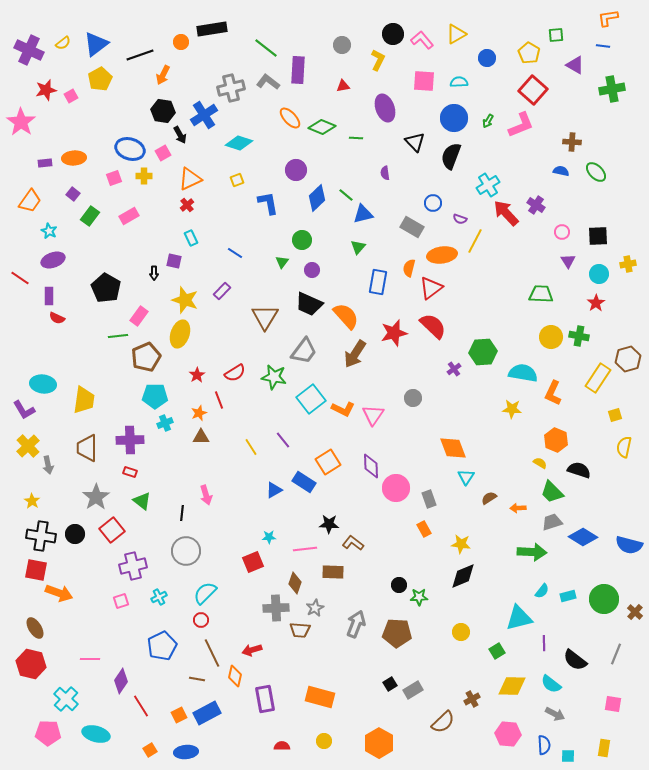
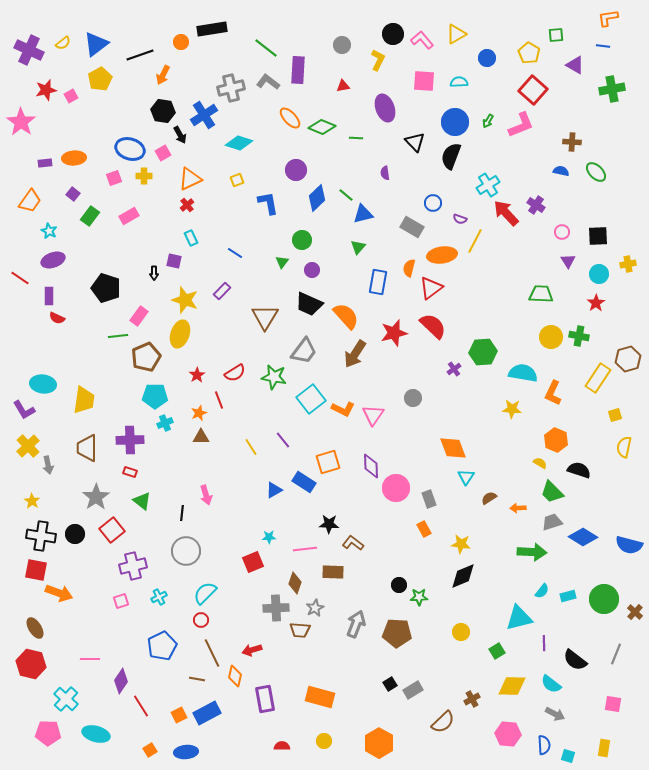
blue circle at (454, 118): moved 1 px right, 4 px down
black pentagon at (106, 288): rotated 12 degrees counterclockwise
orange square at (328, 462): rotated 15 degrees clockwise
cyan square at (568, 756): rotated 16 degrees clockwise
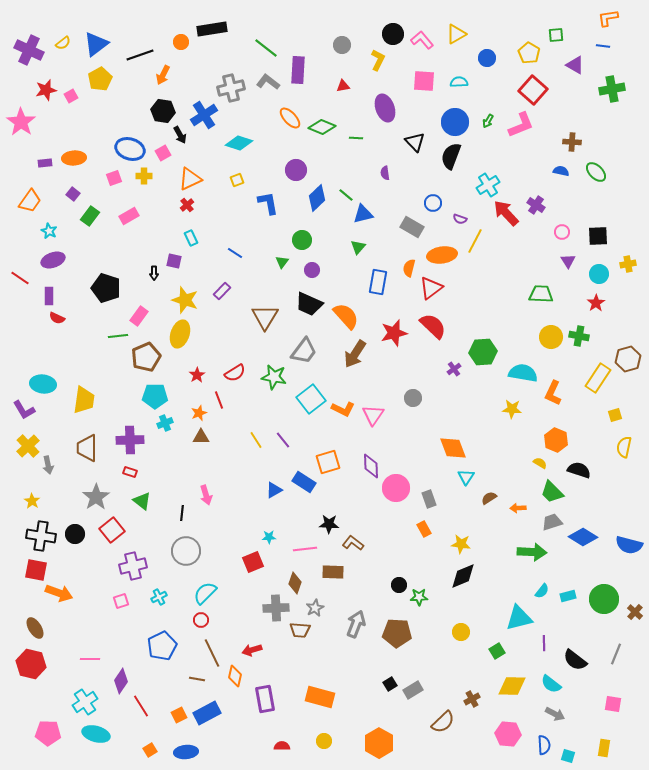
yellow line at (251, 447): moved 5 px right, 7 px up
cyan cross at (66, 699): moved 19 px right, 3 px down; rotated 15 degrees clockwise
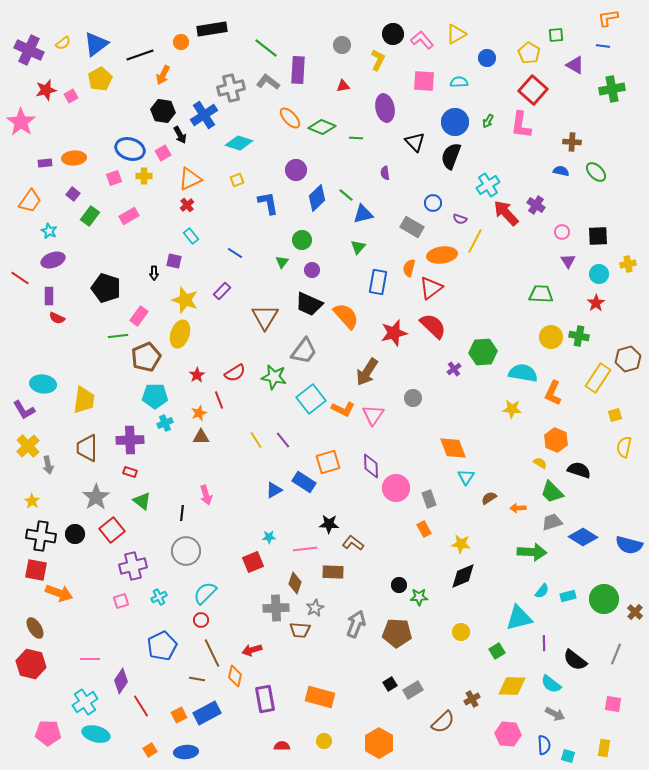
purple ellipse at (385, 108): rotated 8 degrees clockwise
pink L-shape at (521, 125): rotated 120 degrees clockwise
cyan rectangle at (191, 238): moved 2 px up; rotated 14 degrees counterclockwise
brown arrow at (355, 354): moved 12 px right, 18 px down
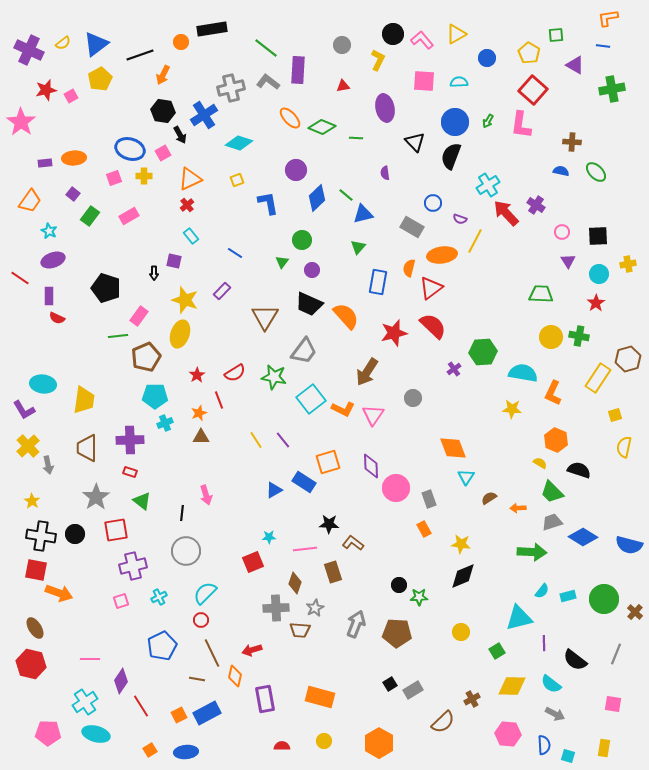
red square at (112, 530): moved 4 px right; rotated 30 degrees clockwise
brown rectangle at (333, 572): rotated 70 degrees clockwise
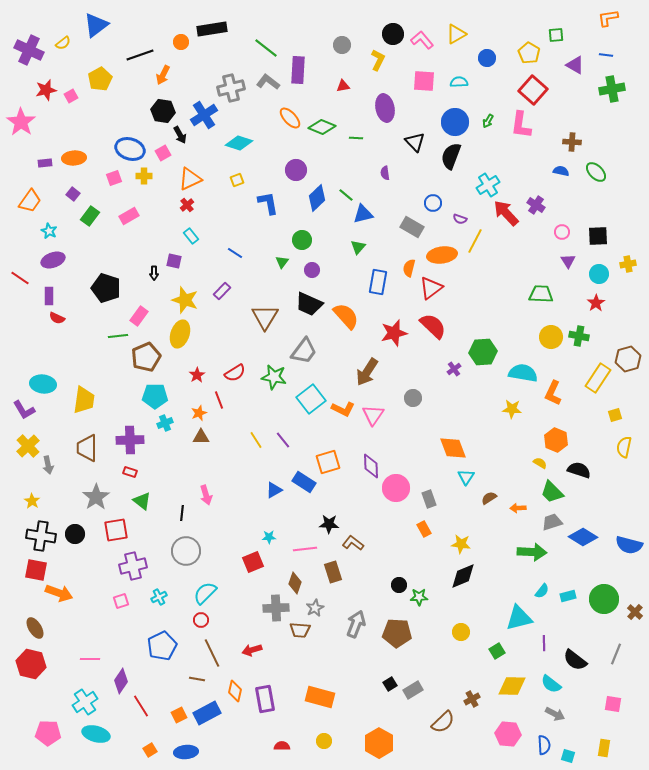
blue triangle at (96, 44): moved 19 px up
blue line at (603, 46): moved 3 px right, 9 px down
orange diamond at (235, 676): moved 15 px down
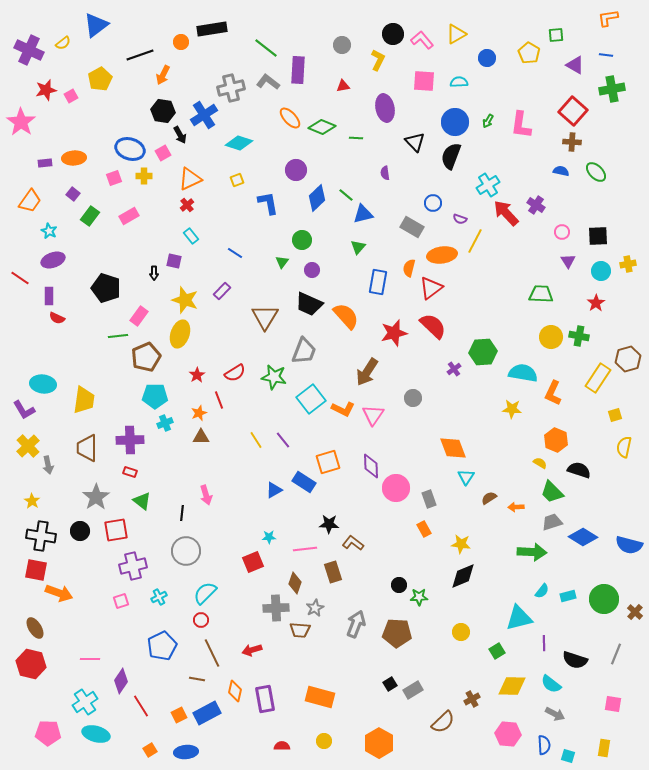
red square at (533, 90): moved 40 px right, 21 px down
cyan circle at (599, 274): moved 2 px right, 3 px up
gray trapezoid at (304, 351): rotated 16 degrees counterclockwise
orange arrow at (518, 508): moved 2 px left, 1 px up
black circle at (75, 534): moved 5 px right, 3 px up
black semicircle at (575, 660): rotated 20 degrees counterclockwise
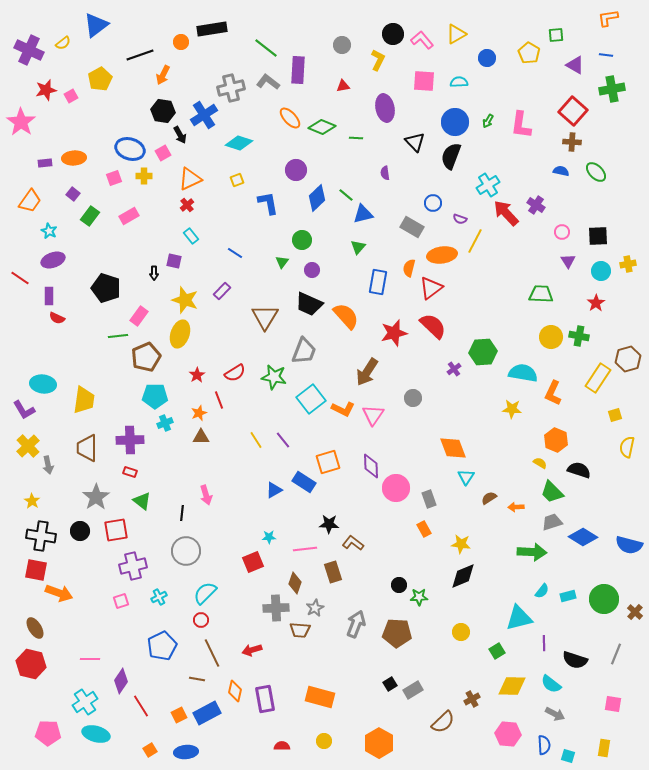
yellow semicircle at (624, 447): moved 3 px right
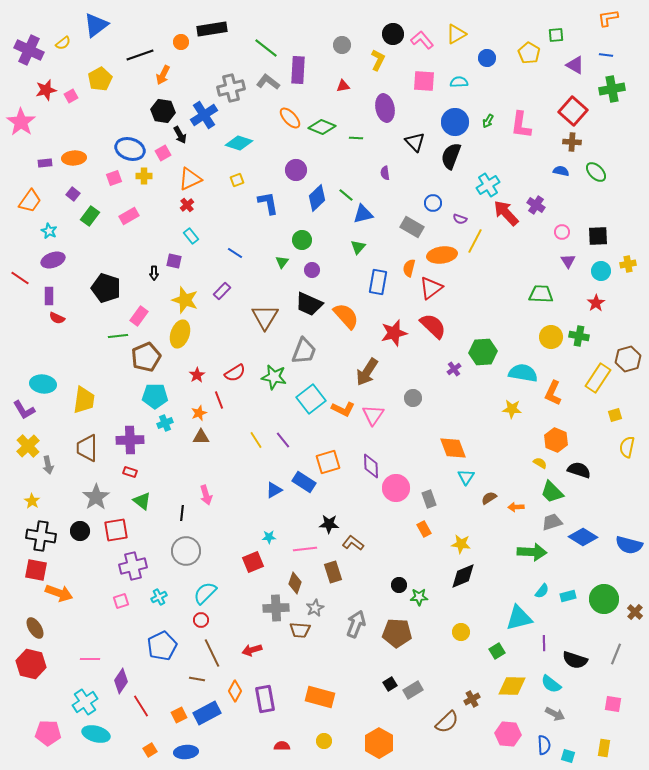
orange diamond at (235, 691): rotated 15 degrees clockwise
brown semicircle at (443, 722): moved 4 px right
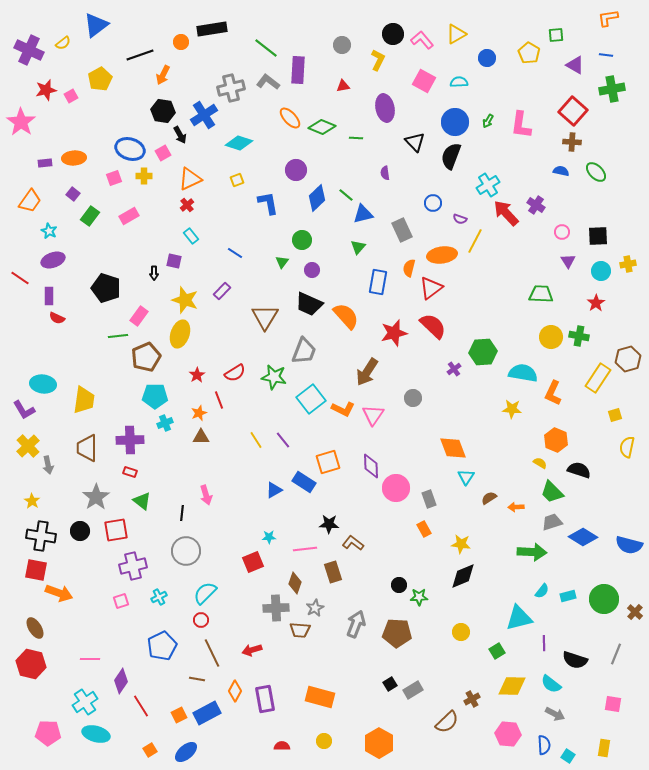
pink square at (424, 81): rotated 25 degrees clockwise
gray rectangle at (412, 227): moved 10 px left, 3 px down; rotated 35 degrees clockwise
blue ellipse at (186, 752): rotated 35 degrees counterclockwise
cyan square at (568, 756): rotated 16 degrees clockwise
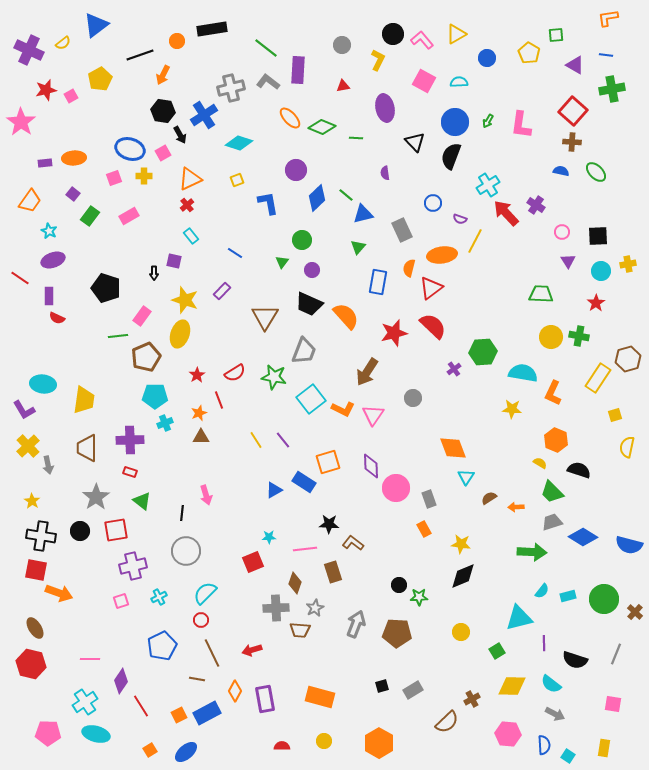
orange circle at (181, 42): moved 4 px left, 1 px up
pink rectangle at (139, 316): moved 3 px right
black square at (390, 684): moved 8 px left, 2 px down; rotated 16 degrees clockwise
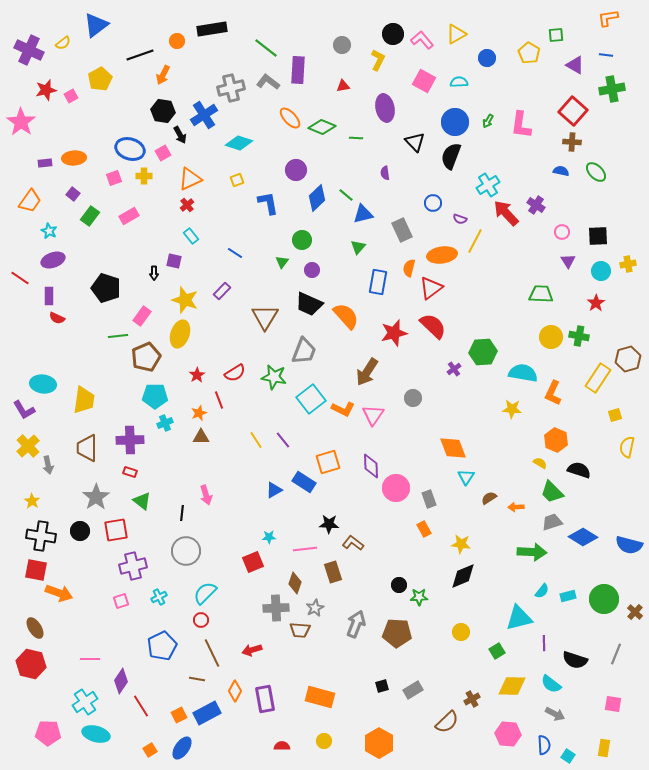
blue ellipse at (186, 752): moved 4 px left, 4 px up; rotated 15 degrees counterclockwise
